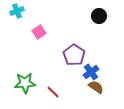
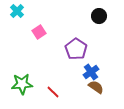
cyan cross: rotated 24 degrees counterclockwise
purple pentagon: moved 2 px right, 6 px up
green star: moved 3 px left, 1 px down
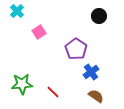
brown semicircle: moved 9 px down
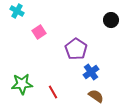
cyan cross: rotated 16 degrees counterclockwise
black circle: moved 12 px right, 4 px down
red line: rotated 16 degrees clockwise
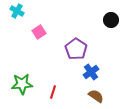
red line: rotated 48 degrees clockwise
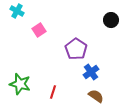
pink square: moved 2 px up
green star: moved 2 px left; rotated 20 degrees clockwise
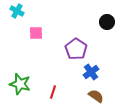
black circle: moved 4 px left, 2 px down
pink square: moved 3 px left, 3 px down; rotated 32 degrees clockwise
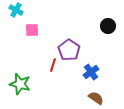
cyan cross: moved 1 px left, 1 px up
black circle: moved 1 px right, 4 px down
pink square: moved 4 px left, 3 px up
purple pentagon: moved 7 px left, 1 px down
red line: moved 27 px up
brown semicircle: moved 2 px down
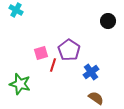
black circle: moved 5 px up
pink square: moved 9 px right, 23 px down; rotated 16 degrees counterclockwise
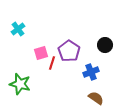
cyan cross: moved 2 px right, 19 px down; rotated 24 degrees clockwise
black circle: moved 3 px left, 24 px down
purple pentagon: moved 1 px down
red line: moved 1 px left, 2 px up
blue cross: rotated 14 degrees clockwise
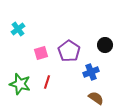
red line: moved 5 px left, 19 px down
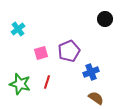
black circle: moved 26 px up
purple pentagon: rotated 15 degrees clockwise
